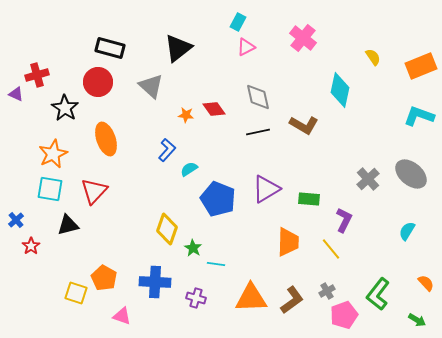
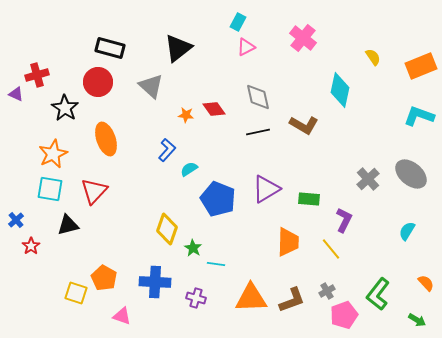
brown L-shape at (292, 300): rotated 16 degrees clockwise
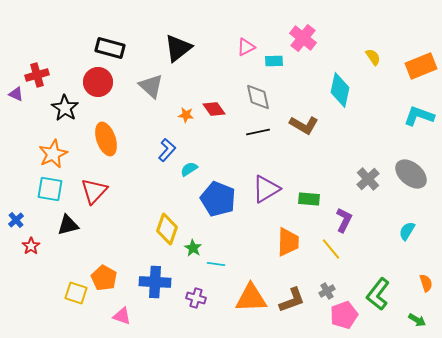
cyan rectangle at (238, 22): moved 36 px right, 39 px down; rotated 60 degrees clockwise
orange semicircle at (426, 283): rotated 24 degrees clockwise
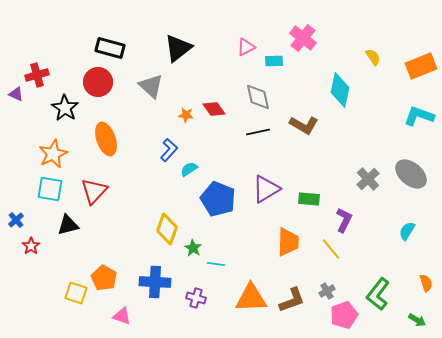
blue L-shape at (167, 150): moved 2 px right
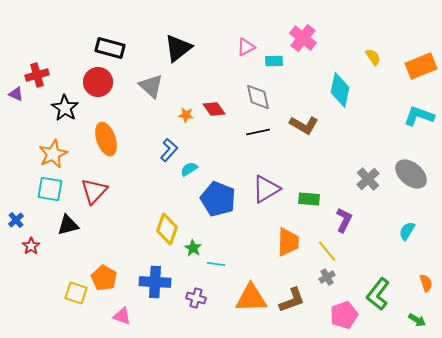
yellow line at (331, 249): moved 4 px left, 2 px down
gray cross at (327, 291): moved 14 px up
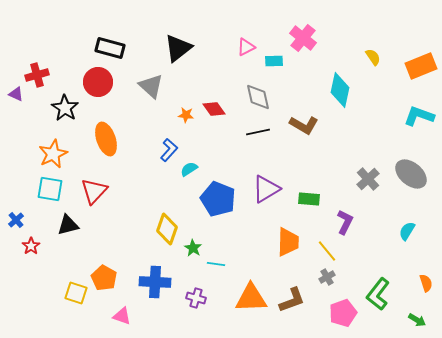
purple L-shape at (344, 220): moved 1 px right, 2 px down
pink pentagon at (344, 315): moved 1 px left, 2 px up
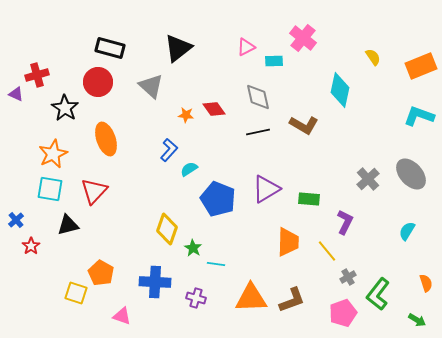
gray ellipse at (411, 174): rotated 8 degrees clockwise
gray cross at (327, 277): moved 21 px right
orange pentagon at (104, 278): moved 3 px left, 5 px up
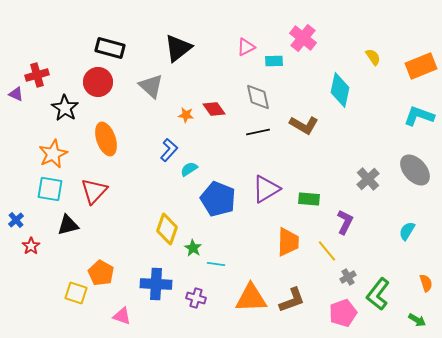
gray ellipse at (411, 174): moved 4 px right, 4 px up
blue cross at (155, 282): moved 1 px right, 2 px down
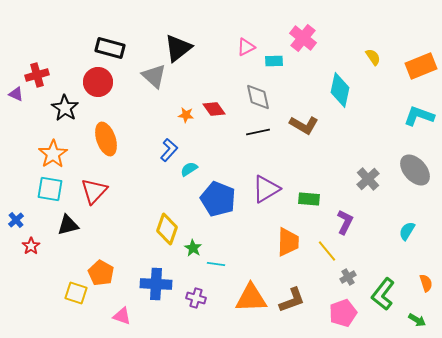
gray triangle at (151, 86): moved 3 px right, 10 px up
orange star at (53, 154): rotated 8 degrees counterclockwise
green L-shape at (378, 294): moved 5 px right
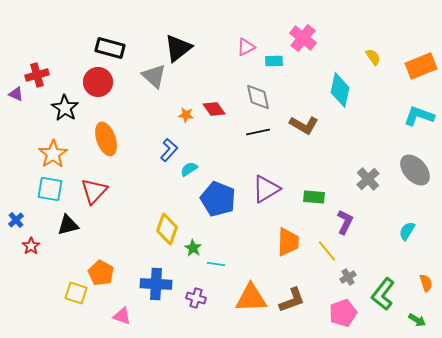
green rectangle at (309, 199): moved 5 px right, 2 px up
